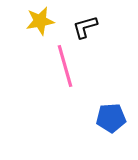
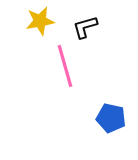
blue pentagon: rotated 16 degrees clockwise
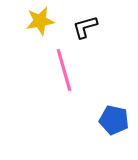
pink line: moved 1 px left, 4 px down
blue pentagon: moved 3 px right, 2 px down
